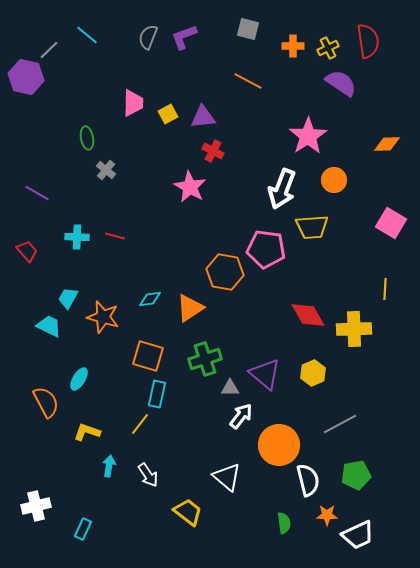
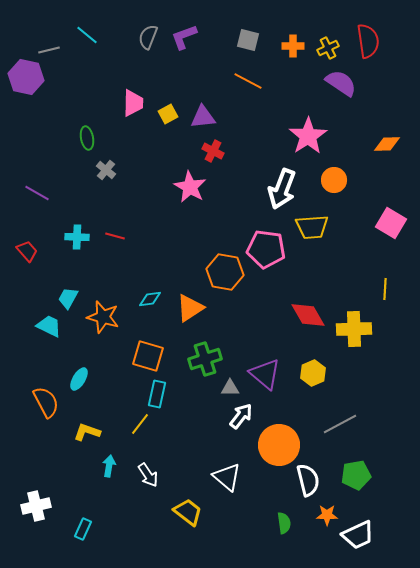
gray square at (248, 29): moved 11 px down
gray line at (49, 50): rotated 30 degrees clockwise
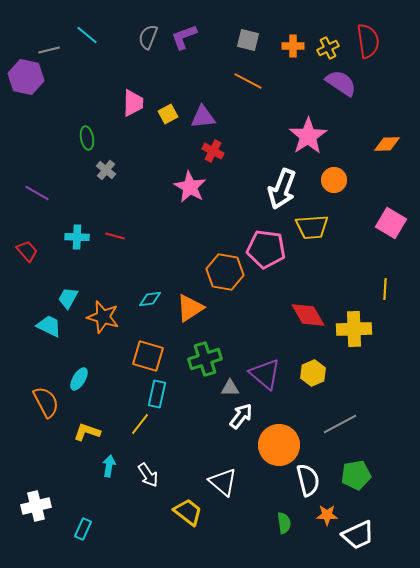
white triangle at (227, 477): moved 4 px left, 5 px down
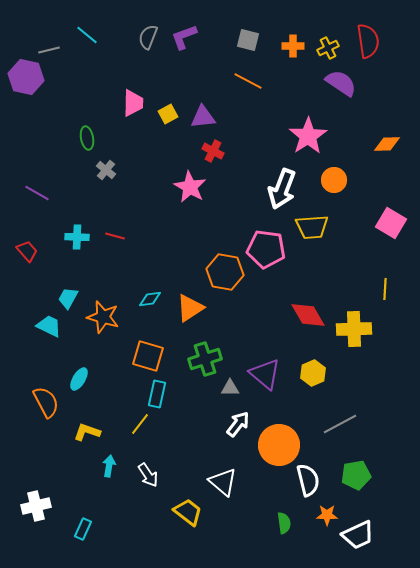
white arrow at (241, 416): moved 3 px left, 8 px down
